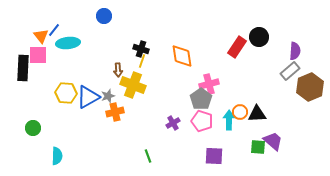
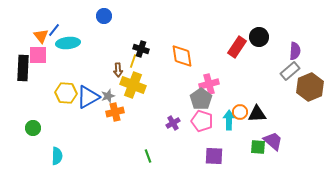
yellow line: moved 9 px left
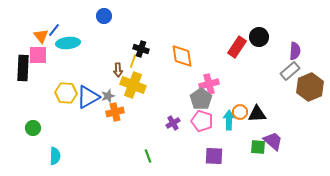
cyan semicircle: moved 2 px left
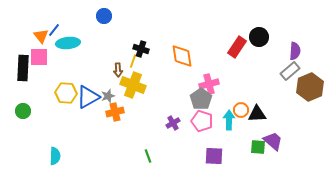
pink square: moved 1 px right, 2 px down
orange circle: moved 1 px right, 2 px up
green circle: moved 10 px left, 17 px up
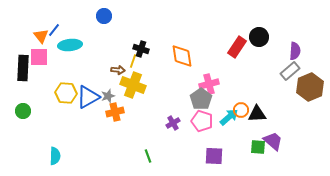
cyan ellipse: moved 2 px right, 2 px down
brown arrow: rotated 80 degrees counterclockwise
cyan arrow: moved 3 px up; rotated 48 degrees clockwise
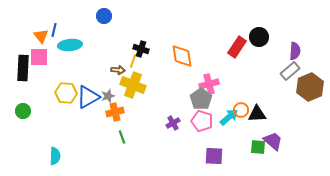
blue line: rotated 24 degrees counterclockwise
green line: moved 26 px left, 19 px up
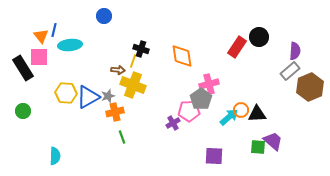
black rectangle: rotated 35 degrees counterclockwise
pink pentagon: moved 13 px left, 10 px up; rotated 20 degrees counterclockwise
